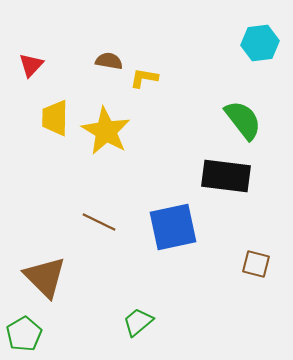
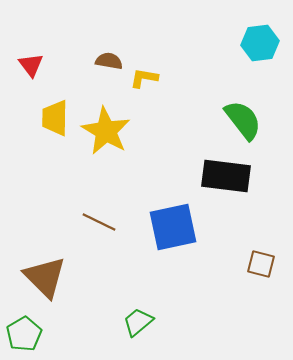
red triangle: rotated 20 degrees counterclockwise
brown square: moved 5 px right
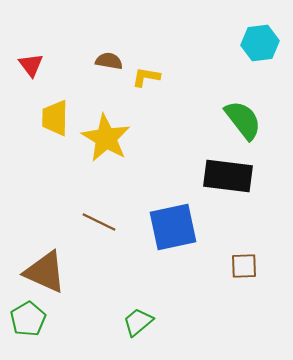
yellow L-shape: moved 2 px right, 1 px up
yellow star: moved 7 px down
black rectangle: moved 2 px right
brown square: moved 17 px left, 2 px down; rotated 16 degrees counterclockwise
brown triangle: moved 5 px up; rotated 21 degrees counterclockwise
green pentagon: moved 4 px right, 15 px up
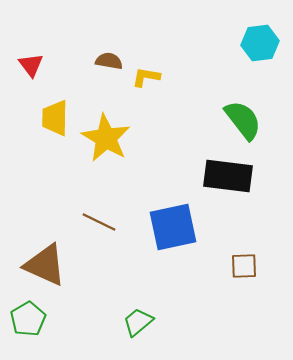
brown triangle: moved 7 px up
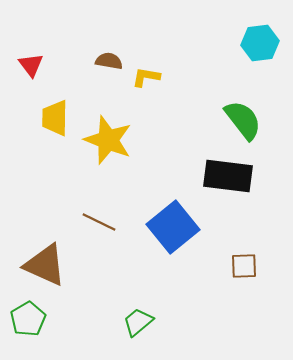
yellow star: moved 2 px right, 2 px down; rotated 9 degrees counterclockwise
blue square: rotated 27 degrees counterclockwise
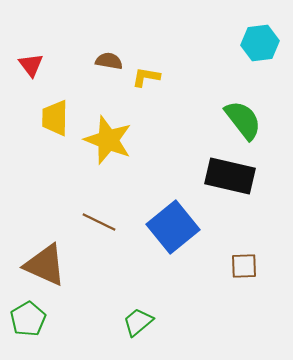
black rectangle: moved 2 px right; rotated 6 degrees clockwise
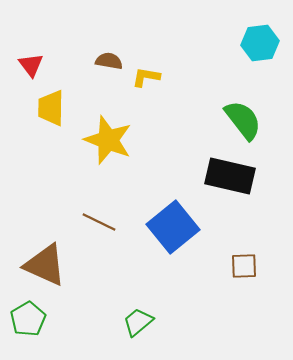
yellow trapezoid: moved 4 px left, 10 px up
